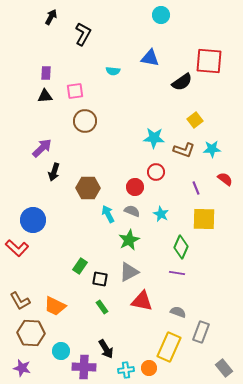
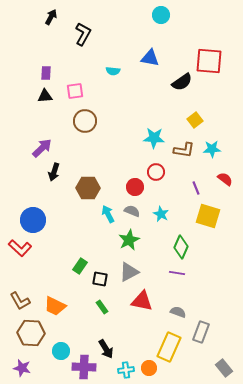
brown L-shape at (184, 150): rotated 10 degrees counterclockwise
yellow square at (204, 219): moved 4 px right, 3 px up; rotated 15 degrees clockwise
red L-shape at (17, 248): moved 3 px right
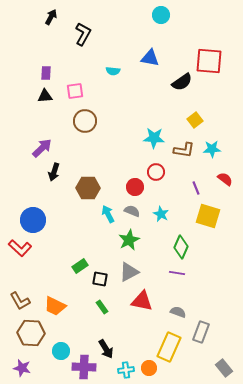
green rectangle at (80, 266): rotated 21 degrees clockwise
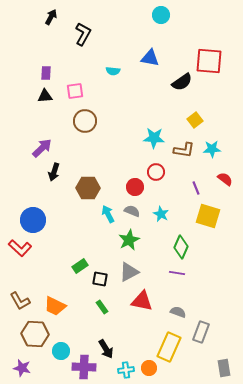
brown hexagon at (31, 333): moved 4 px right, 1 px down
gray rectangle at (224, 368): rotated 30 degrees clockwise
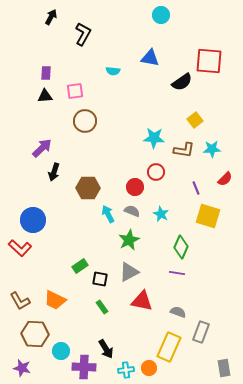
red semicircle at (225, 179): rotated 98 degrees clockwise
orange trapezoid at (55, 306): moved 6 px up
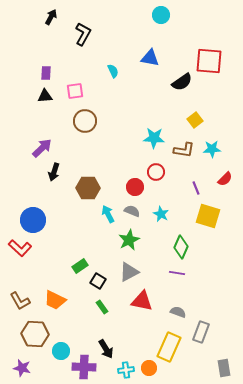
cyan semicircle at (113, 71): rotated 120 degrees counterclockwise
black square at (100, 279): moved 2 px left, 2 px down; rotated 21 degrees clockwise
